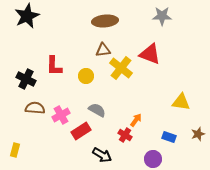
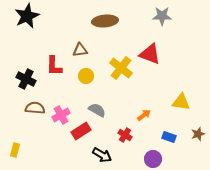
brown triangle: moved 23 px left
orange arrow: moved 8 px right, 5 px up; rotated 16 degrees clockwise
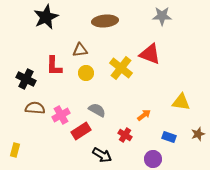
black star: moved 19 px right, 1 px down
yellow circle: moved 3 px up
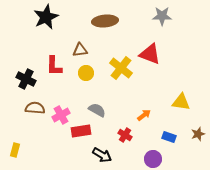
red rectangle: rotated 24 degrees clockwise
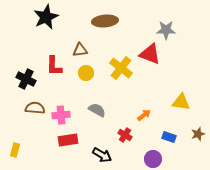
gray star: moved 4 px right, 14 px down
pink cross: rotated 24 degrees clockwise
red rectangle: moved 13 px left, 9 px down
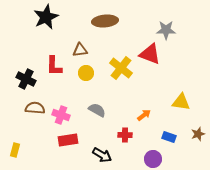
pink cross: rotated 24 degrees clockwise
red cross: rotated 32 degrees counterclockwise
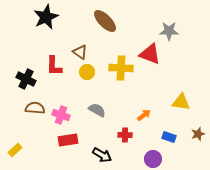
brown ellipse: rotated 50 degrees clockwise
gray star: moved 3 px right, 1 px down
brown triangle: moved 2 px down; rotated 42 degrees clockwise
yellow cross: rotated 35 degrees counterclockwise
yellow circle: moved 1 px right, 1 px up
yellow rectangle: rotated 32 degrees clockwise
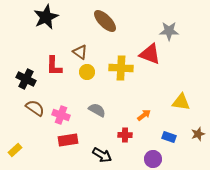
brown semicircle: rotated 30 degrees clockwise
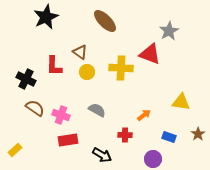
gray star: rotated 30 degrees counterclockwise
brown star: rotated 16 degrees counterclockwise
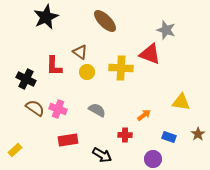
gray star: moved 3 px left, 1 px up; rotated 24 degrees counterclockwise
pink cross: moved 3 px left, 6 px up
